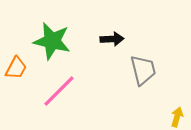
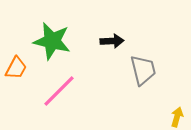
black arrow: moved 2 px down
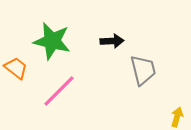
orange trapezoid: rotated 80 degrees counterclockwise
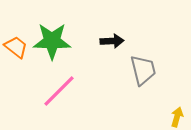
green star: rotated 12 degrees counterclockwise
orange trapezoid: moved 21 px up
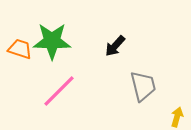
black arrow: moved 3 px right, 5 px down; rotated 135 degrees clockwise
orange trapezoid: moved 4 px right, 2 px down; rotated 20 degrees counterclockwise
gray trapezoid: moved 16 px down
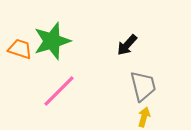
green star: rotated 18 degrees counterclockwise
black arrow: moved 12 px right, 1 px up
yellow arrow: moved 33 px left
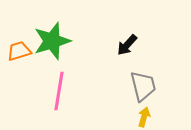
orange trapezoid: moved 1 px left, 2 px down; rotated 35 degrees counterclockwise
pink line: rotated 36 degrees counterclockwise
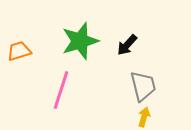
green star: moved 28 px right
pink line: moved 2 px right, 1 px up; rotated 9 degrees clockwise
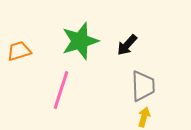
gray trapezoid: rotated 12 degrees clockwise
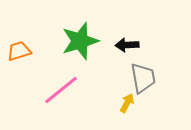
black arrow: rotated 45 degrees clockwise
gray trapezoid: moved 8 px up; rotated 8 degrees counterclockwise
pink line: rotated 33 degrees clockwise
yellow arrow: moved 17 px left, 14 px up; rotated 12 degrees clockwise
